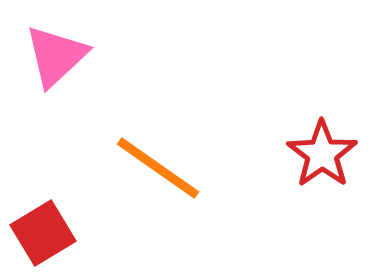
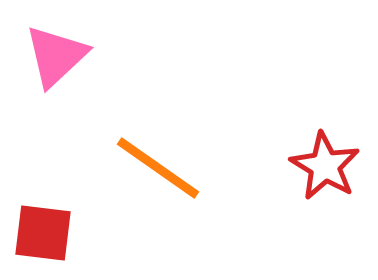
red star: moved 3 px right, 12 px down; rotated 6 degrees counterclockwise
red square: rotated 38 degrees clockwise
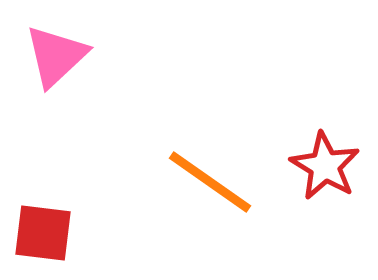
orange line: moved 52 px right, 14 px down
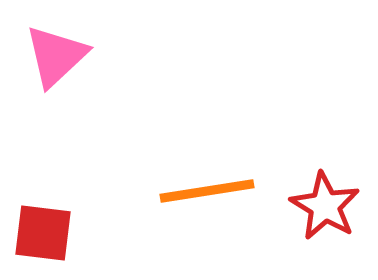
red star: moved 40 px down
orange line: moved 3 px left, 9 px down; rotated 44 degrees counterclockwise
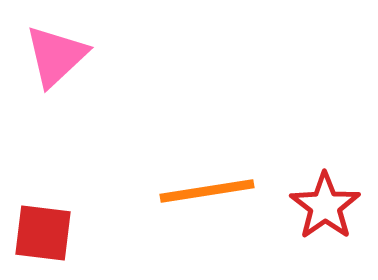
red star: rotated 6 degrees clockwise
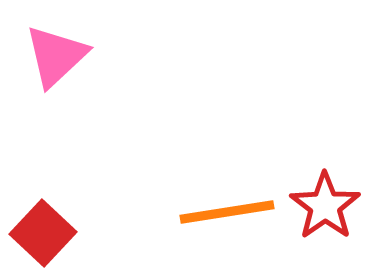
orange line: moved 20 px right, 21 px down
red square: rotated 36 degrees clockwise
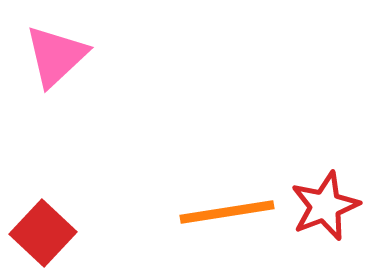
red star: rotated 14 degrees clockwise
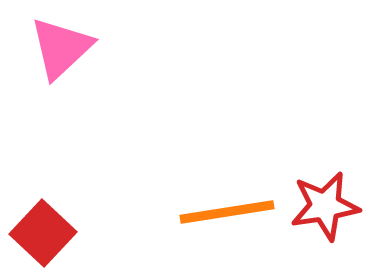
pink triangle: moved 5 px right, 8 px up
red star: rotated 12 degrees clockwise
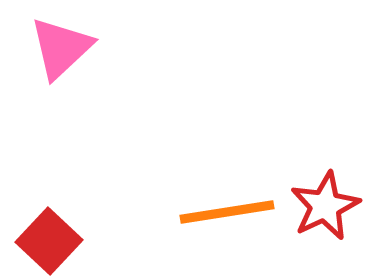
red star: rotated 16 degrees counterclockwise
red square: moved 6 px right, 8 px down
